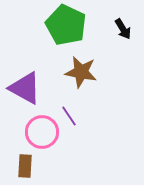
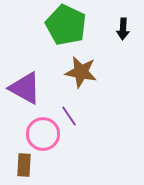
black arrow: rotated 35 degrees clockwise
pink circle: moved 1 px right, 2 px down
brown rectangle: moved 1 px left, 1 px up
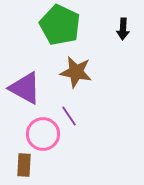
green pentagon: moved 6 px left
brown star: moved 5 px left
